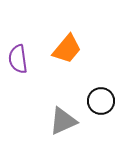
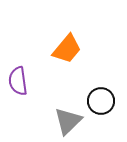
purple semicircle: moved 22 px down
gray triangle: moved 5 px right; rotated 20 degrees counterclockwise
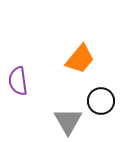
orange trapezoid: moved 13 px right, 10 px down
gray triangle: rotated 16 degrees counterclockwise
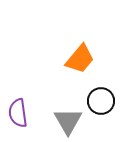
purple semicircle: moved 32 px down
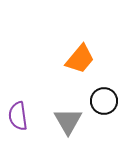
black circle: moved 3 px right
purple semicircle: moved 3 px down
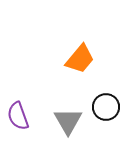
black circle: moved 2 px right, 6 px down
purple semicircle: rotated 12 degrees counterclockwise
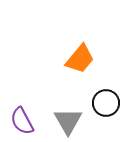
black circle: moved 4 px up
purple semicircle: moved 4 px right, 5 px down; rotated 8 degrees counterclockwise
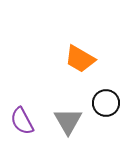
orange trapezoid: rotated 80 degrees clockwise
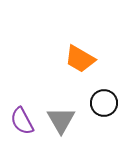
black circle: moved 2 px left
gray triangle: moved 7 px left, 1 px up
